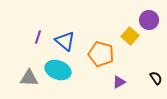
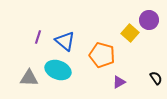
yellow square: moved 3 px up
orange pentagon: moved 1 px right, 1 px down
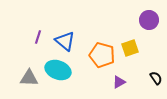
yellow square: moved 15 px down; rotated 30 degrees clockwise
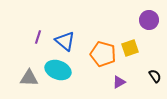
orange pentagon: moved 1 px right, 1 px up
black semicircle: moved 1 px left, 2 px up
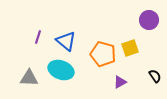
blue triangle: moved 1 px right
cyan ellipse: moved 3 px right
purple triangle: moved 1 px right
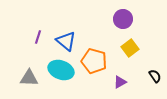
purple circle: moved 26 px left, 1 px up
yellow square: rotated 18 degrees counterclockwise
orange pentagon: moved 9 px left, 7 px down
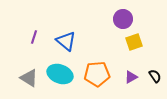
purple line: moved 4 px left
yellow square: moved 4 px right, 6 px up; rotated 18 degrees clockwise
orange pentagon: moved 3 px right, 13 px down; rotated 20 degrees counterclockwise
cyan ellipse: moved 1 px left, 4 px down
gray triangle: rotated 30 degrees clockwise
purple triangle: moved 11 px right, 5 px up
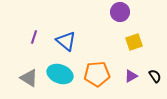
purple circle: moved 3 px left, 7 px up
purple triangle: moved 1 px up
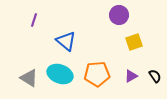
purple circle: moved 1 px left, 3 px down
purple line: moved 17 px up
